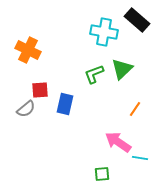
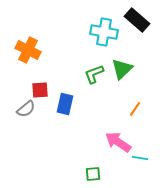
green square: moved 9 px left
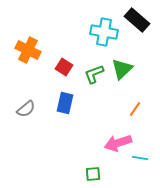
red square: moved 24 px right, 23 px up; rotated 36 degrees clockwise
blue rectangle: moved 1 px up
pink arrow: moved 1 px down; rotated 52 degrees counterclockwise
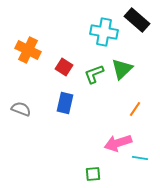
gray semicircle: moved 5 px left; rotated 120 degrees counterclockwise
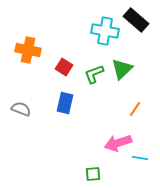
black rectangle: moved 1 px left
cyan cross: moved 1 px right, 1 px up
orange cross: rotated 15 degrees counterclockwise
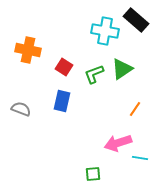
green triangle: rotated 10 degrees clockwise
blue rectangle: moved 3 px left, 2 px up
